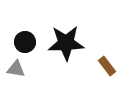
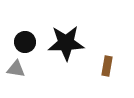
brown rectangle: rotated 48 degrees clockwise
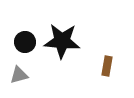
black star: moved 4 px left, 2 px up; rotated 6 degrees clockwise
gray triangle: moved 3 px right, 6 px down; rotated 24 degrees counterclockwise
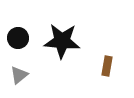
black circle: moved 7 px left, 4 px up
gray triangle: rotated 24 degrees counterclockwise
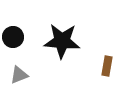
black circle: moved 5 px left, 1 px up
gray triangle: rotated 18 degrees clockwise
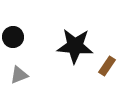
black star: moved 13 px right, 5 px down
brown rectangle: rotated 24 degrees clockwise
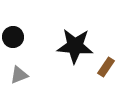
brown rectangle: moved 1 px left, 1 px down
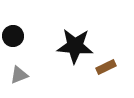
black circle: moved 1 px up
brown rectangle: rotated 30 degrees clockwise
